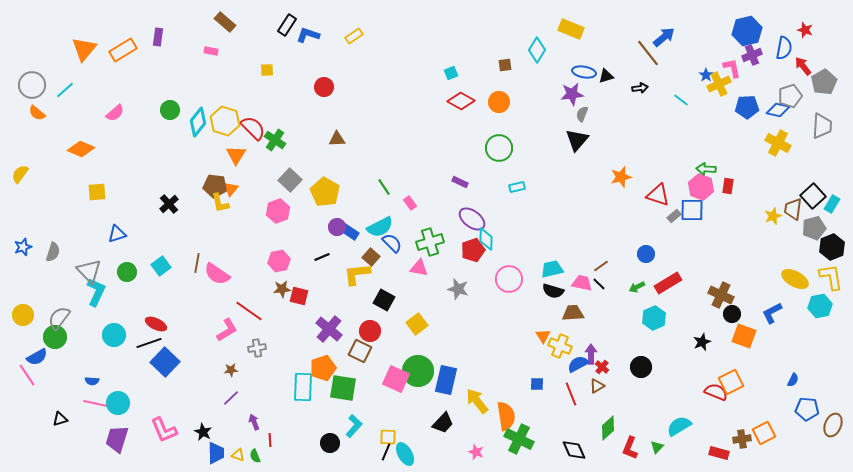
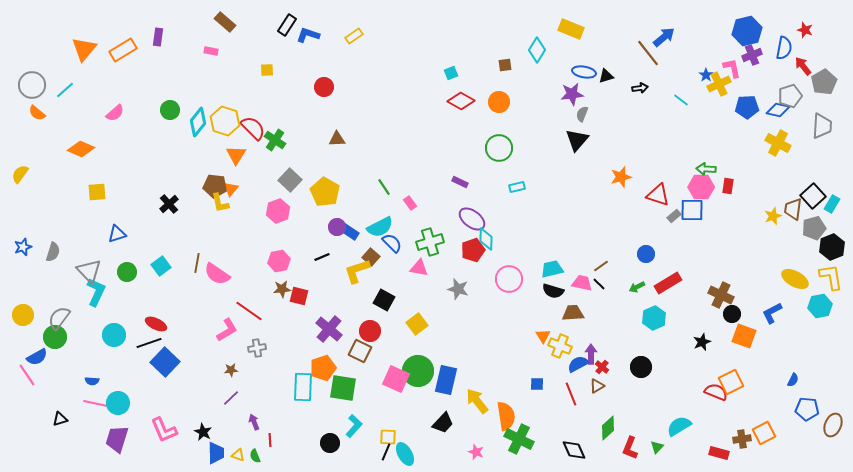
pink hexagon at (701, 187): rotated 20 degrees counterclockwise
yellow L-shape at (357, 274): moved 3 px up; rotated 12 degrees counterclockwise
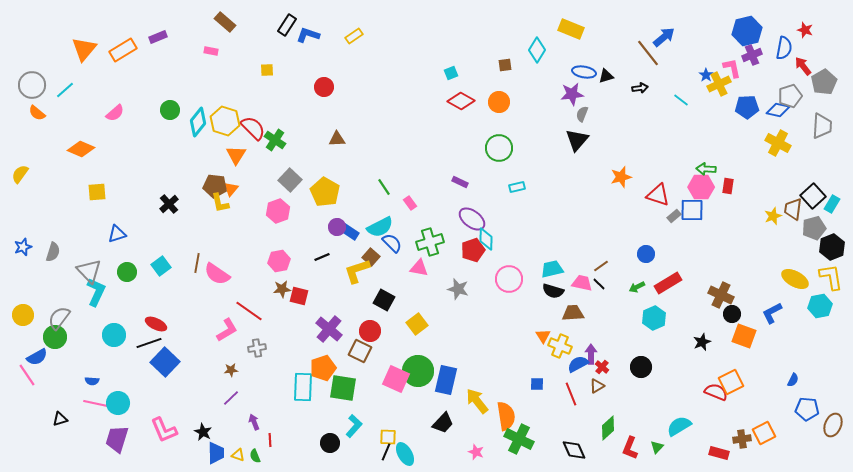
purple rectangle at (158, 37): rotated 60 degrees clockwise
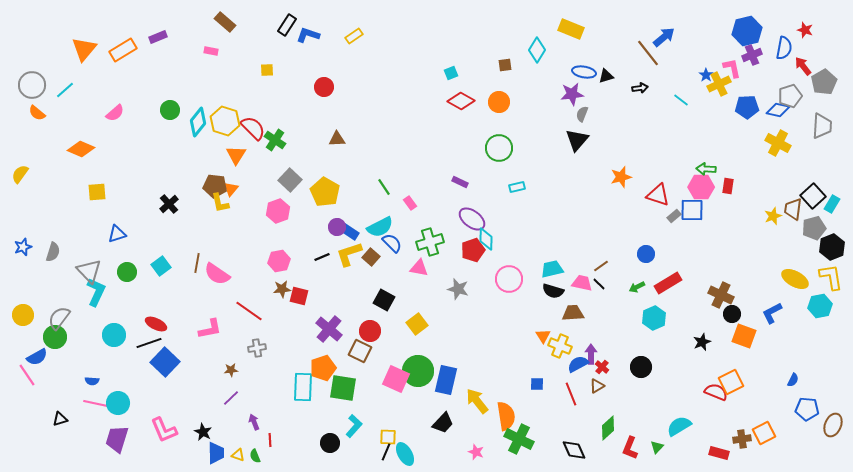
yellow L-shape at (357, 271): moved 8 px left, 17 px up
pink L-shape at (227, 330): moved 17 px left, 1 px up; rotated 20 degrees clockwise
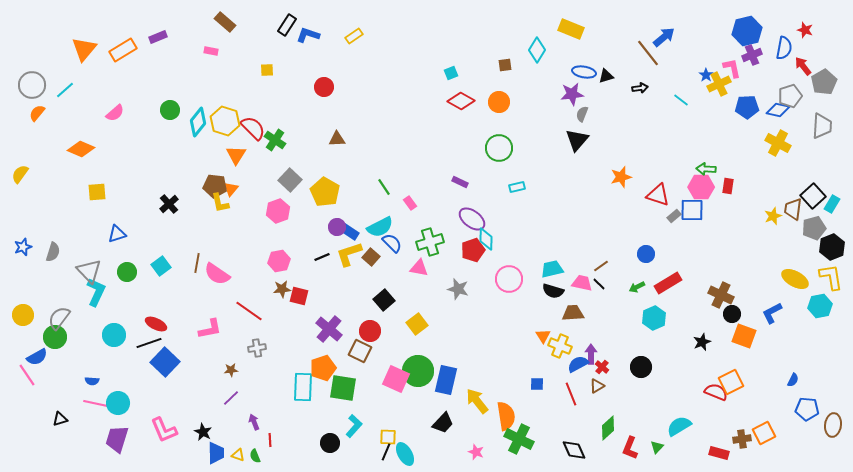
orange semicircle at (37, 113): rotated 90 degrees clockwise
black square at (384, 300): rotated 20 degrees clockwise
brown ellipse at (833, 425): rotated 15 degrees counterclockwise
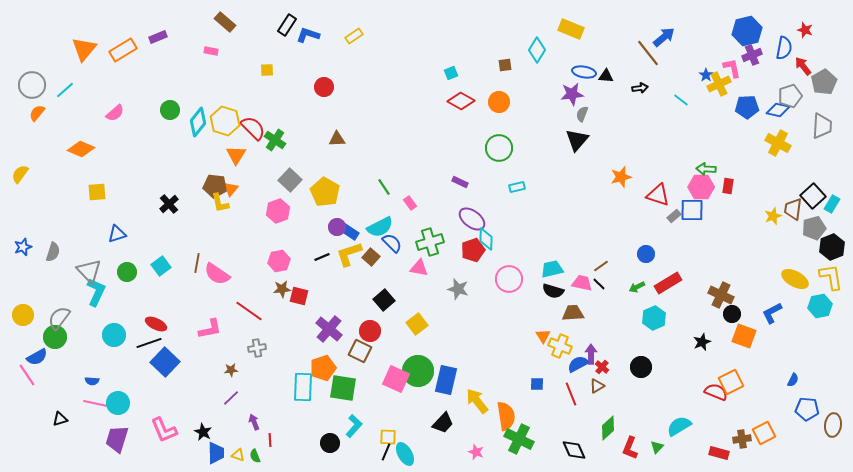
black triangle at (606, 76): rotated 21 degrees clockwise
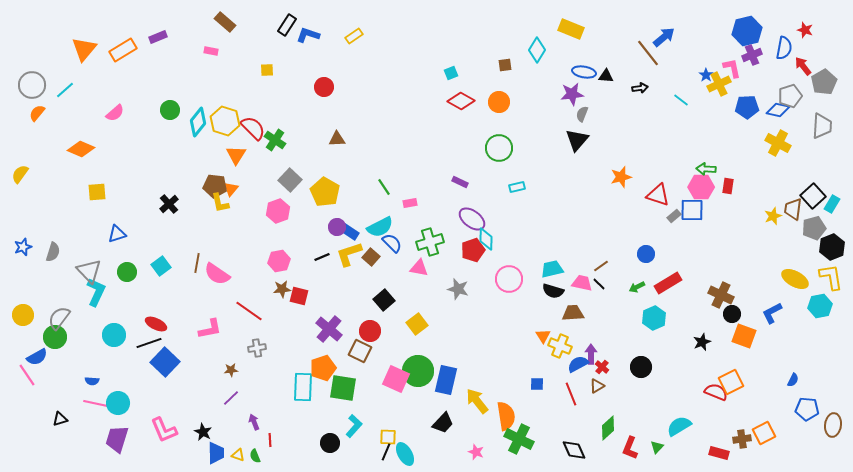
pink rectangle at (410, 203): rotated 64 degrees counterclockwise
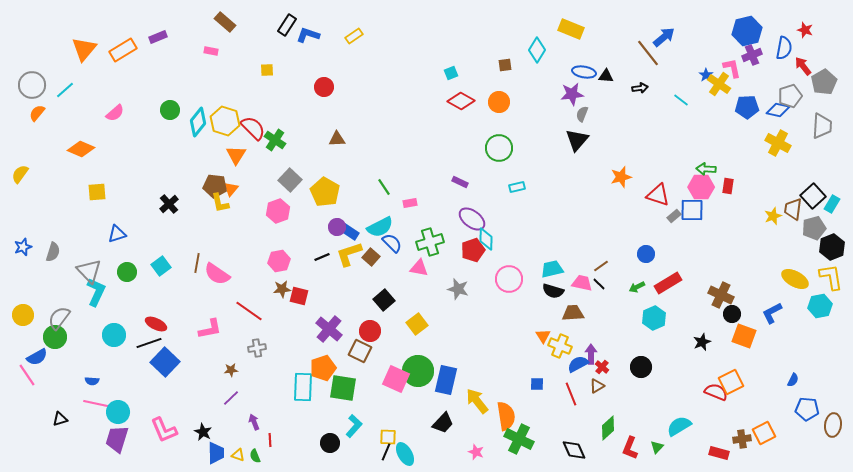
yellow cross at (719, 84): rotated 30 degrees counterclockwise
cyan circle at (118, 403): moved 9 px down
